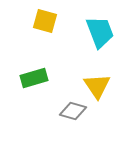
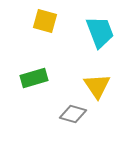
gray diamond: moved 3 px down
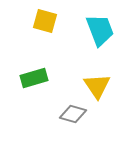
cyan trapezoid: moved 2 px up
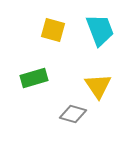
yellow square: moved 8 px right, 9 px down
yellow triangle: moved 1 px right
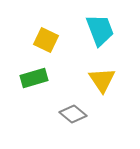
yellow square: moved 7 px left, 10 px down; rotated 10 degrees clockwise
yellow triangle: moved 4 px right, 6 px up
gray diamond: rotated 24 degrees clockwise
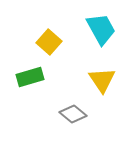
cyan trapezoid: moved 1 px right, 1 px up; rotated 8 degrees counterclockwise
yellow square: moved 3 px right, 2 px down; rotated 15 degrees clockwise
green rectangle: moved 4 px left, 1 px up
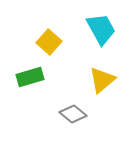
yellow triangle: rotated 24 degrees clockwise
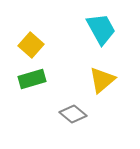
yellow square: moved 18 px left, 3 px down
green rectangle: moved 2 px right, 2 px down
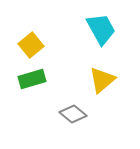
yellow square: rotated 10 degrees clockwise
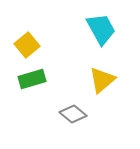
yellow square: moved 4 px left
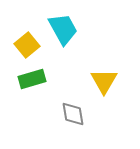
cyan trapezoid: moved 38 px left
yellow triangle: moved 2 px right, 1 px down; rotated 20 degrees counterclockwise
gray diamond: rotated 40 degrees clockwise
